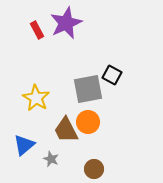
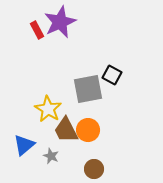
purple star: moved 6 px left, 1 px up
yellow star: moved 12 px right, 11 px down
orange circle: moved 8 px down
gray star: moved 3 px up
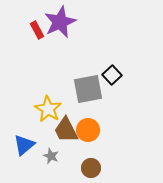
black square: rotated 18 degrees clockwise
brown circle: moved 3 px left, 1 px up
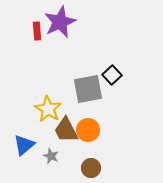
red rectangle: moved 1 px down; rotated 24 degrees clockwise
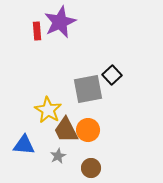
yellow star: moved 1 px down
blue triangle: rotated 45 degrees clockwise
gray star: moved 7 px right; rotated 21 degrees clockwise
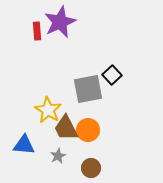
brown trapezoid: moved 2 px up
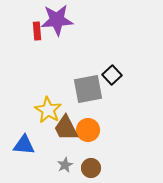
purple star: moved 3 px left, 2 px up; rotated 20 degrees clockwise
gray star: moved 7 px right, 9 px down
